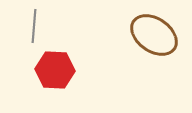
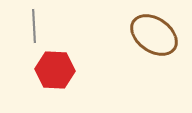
gray line: rotated 8 degrees counterclockwise
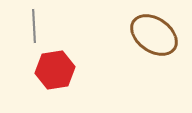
red hexagon: rotated 12 degrees counterclockwise
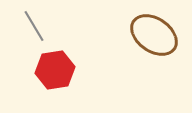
gray line: rotated 28 degrees counterclockwise
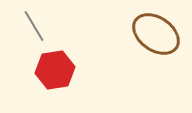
brown ellipse: moved 2 px right, 1 px up
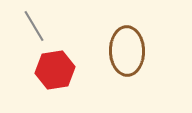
brown ellipse: moved 29 px left, 17 px down; rotated 54 degrees clockwise
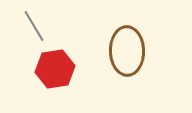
red hexagon: moved 1 px up
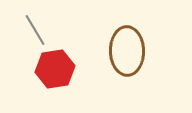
gray line: moved 1 px right, 4 px down
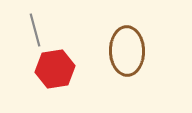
gray line: rotated 16 degrees clockwise
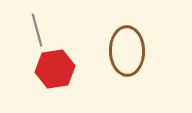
gray line: moved 2 px right
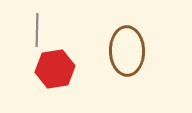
gray line: rotated 16 degrees clockwise
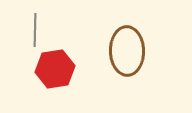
gray line: moved 2 px left
